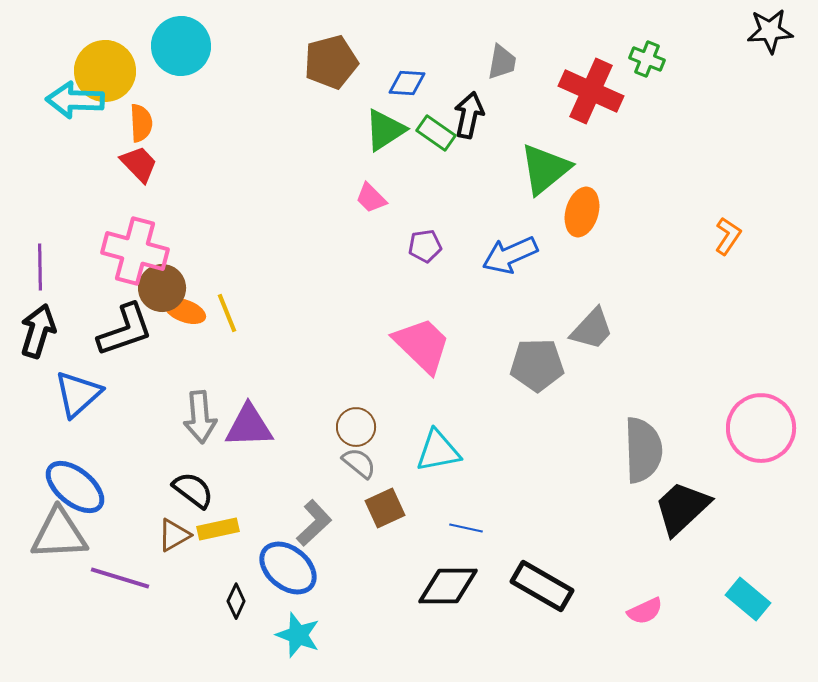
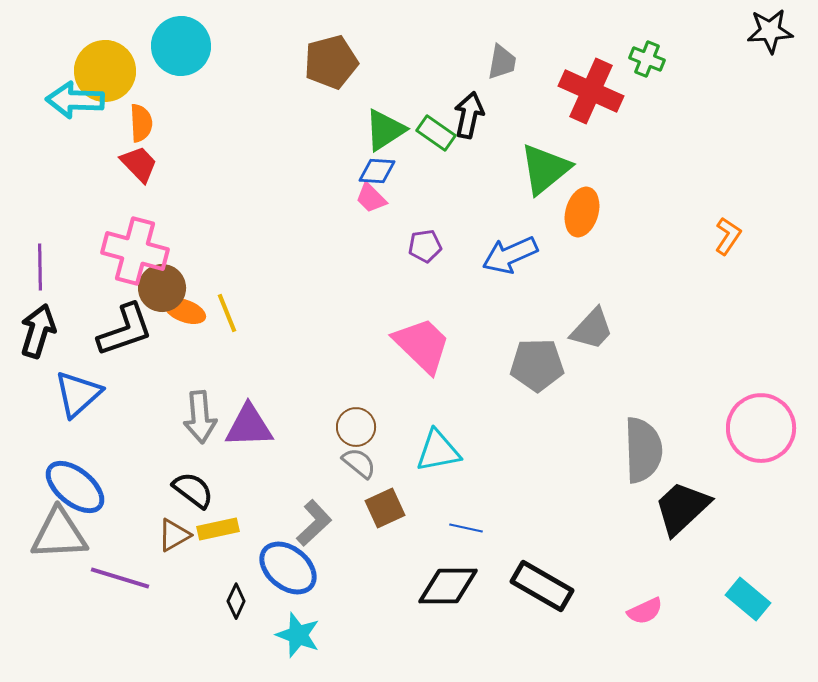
blue diamond at (407, 83): moved 30 px left, 88 px down
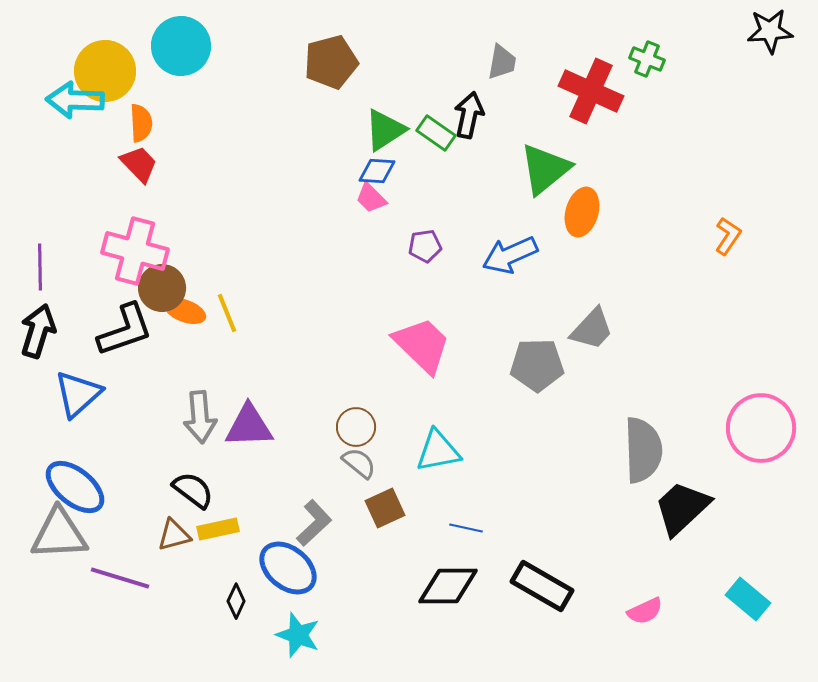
brown triangle at (174, 535): rotated 15 degrees clockwise
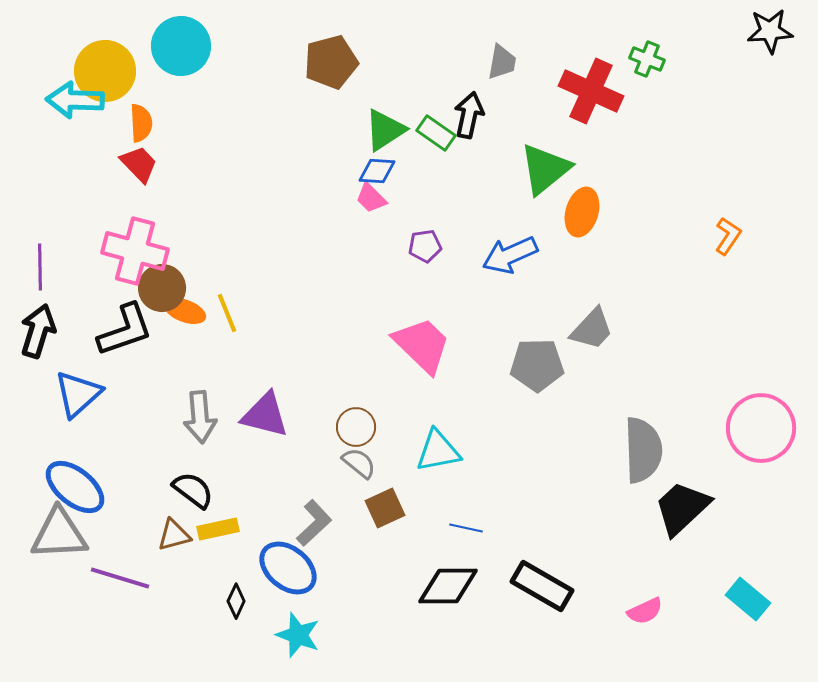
purple triangle at (249, 426): moved 16 px right, 11 px up; rotated 16 degrees clockwise
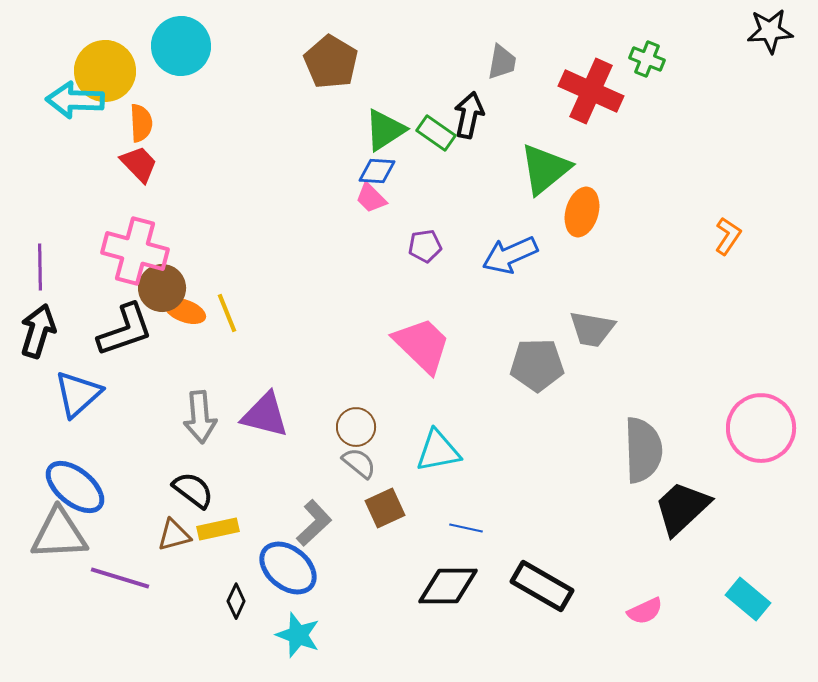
brown pentagon at (331, 62): rotated 26 degrees counterclockwise
gray trapezoid at (592, 329): rotated 57 degrees clockwise
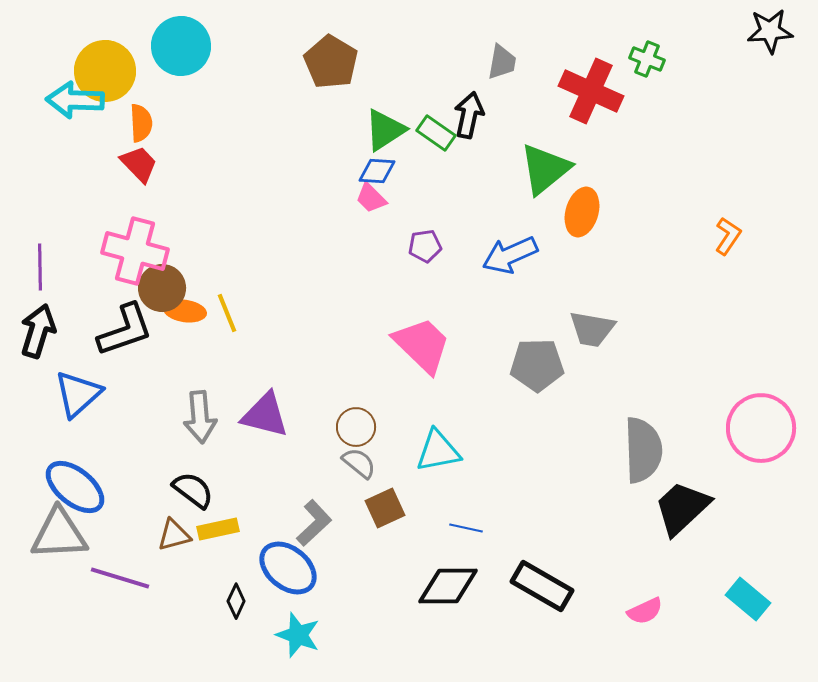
orange ellipse at (185, 311): rotated 12 degrees counterclockwise
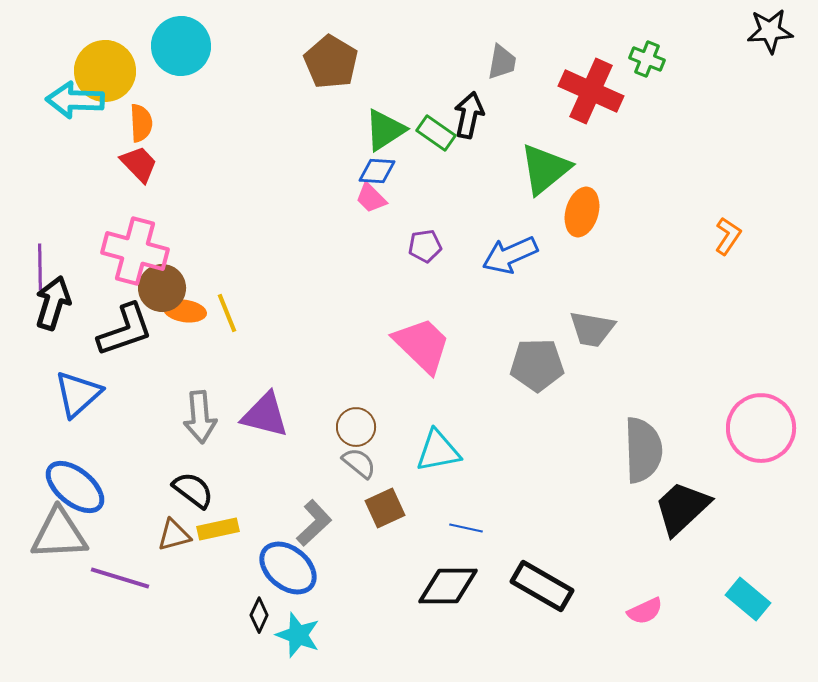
black arrow at (38, 331): moved 15 px right, 28 px up
black diamond at (236, 601): moved 23 px right, 14 px down
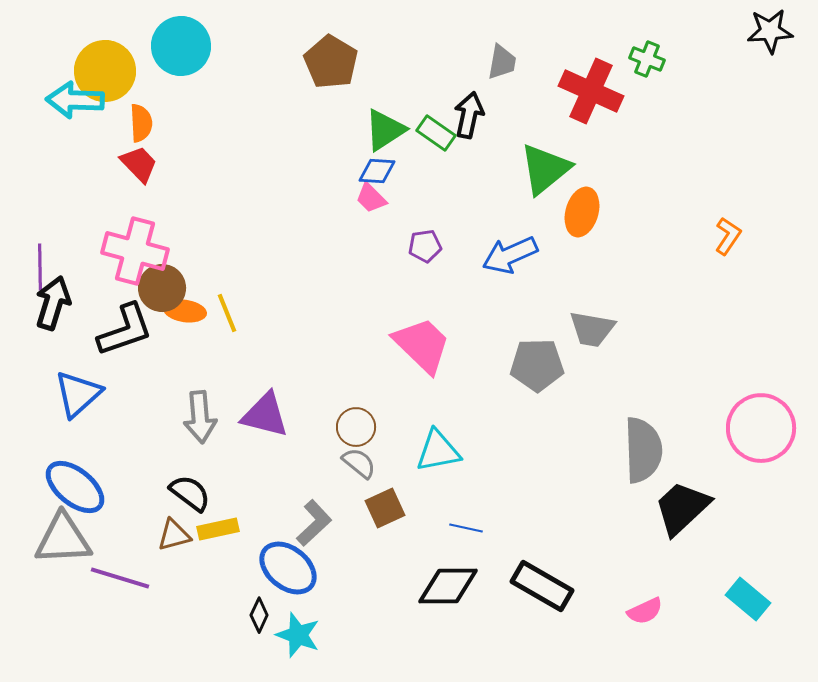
black semicircle at (193, 490): moved 3 px left, 3 px down
gray triangle at (59, 534): moved 4 px right, 5 px down
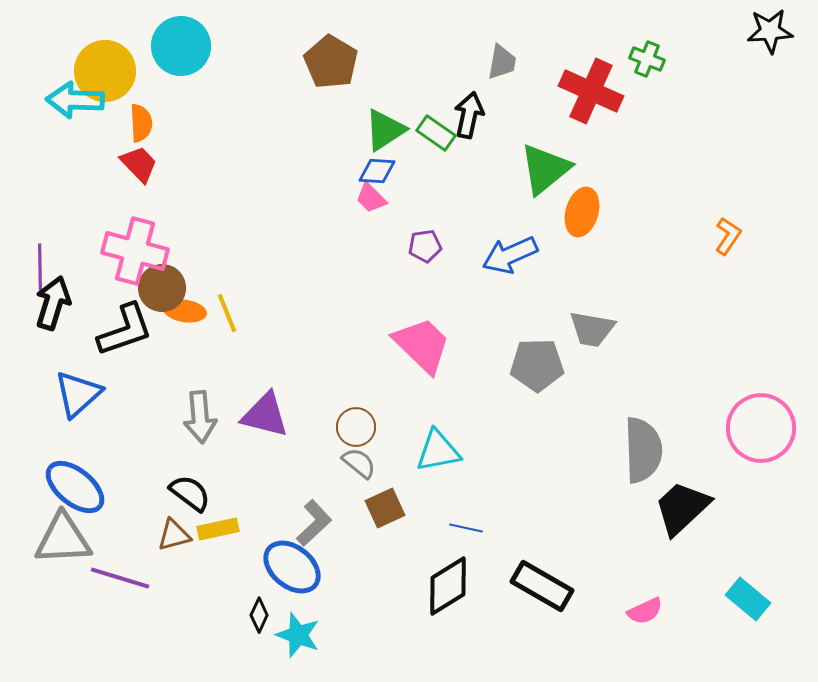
blue ellipse at (288, 568): moved 4 px right, 1 px up
black diamond at (448, 586): rotated 32 degrees counterclockwise
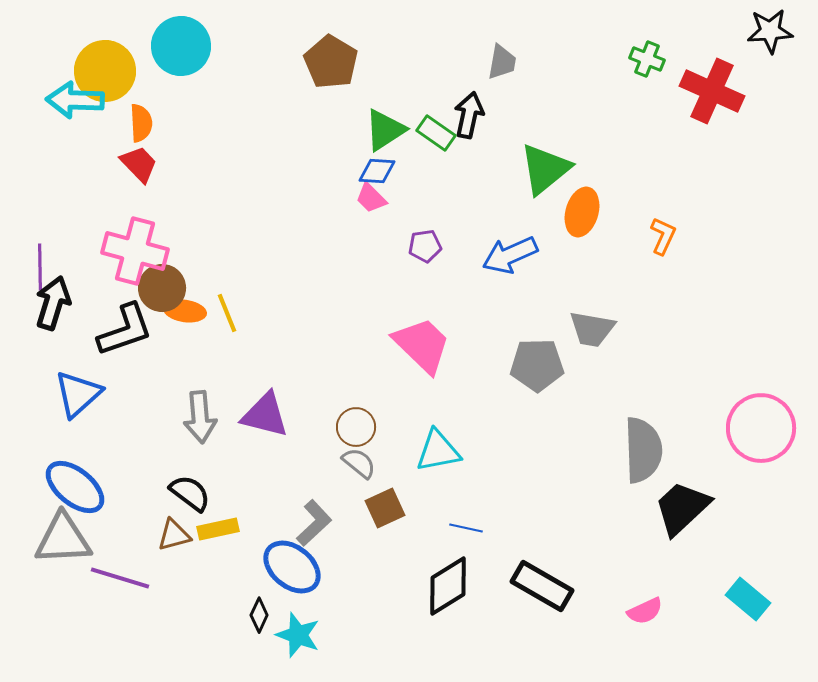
red cross at (591, 91): moved 121 px right
orange L-shape at (728, 236): moved 65 px left; rotated 9 degrees counterclockwise
